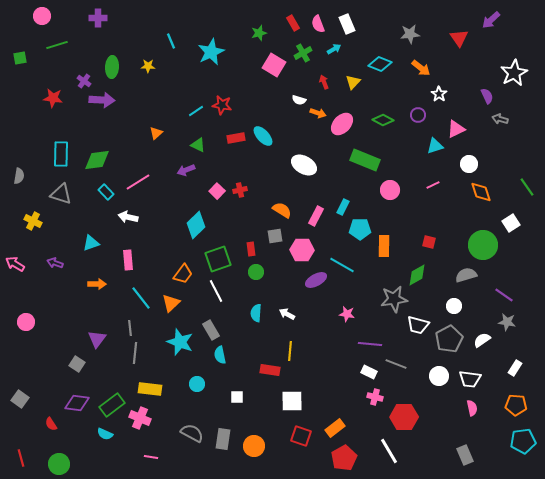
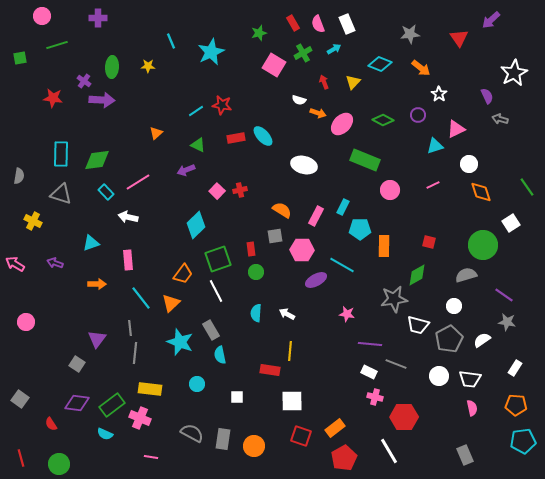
white ellipse at (304, 165): rotated 15 degrees counterclockwise
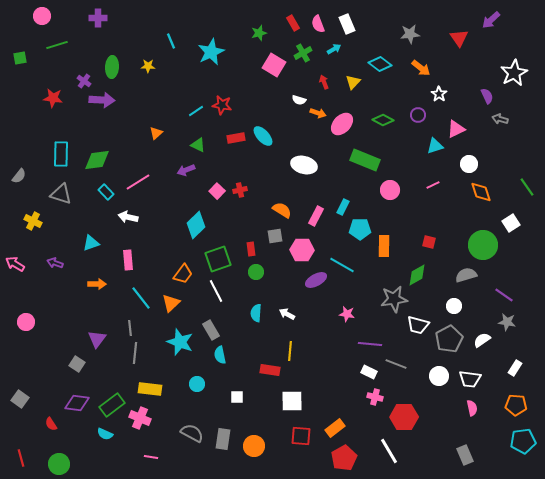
cyan diamond at (380, 64): rotated 15 degrees clockwise
gray semicircle at (19, 176): rotated 28 degrees clockwise
red square at (301, 436): rotated 15 degrees counterclockwise
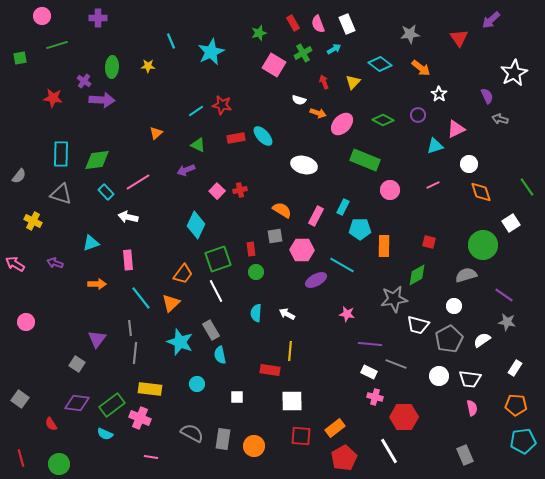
cyan diamond at (196, 225): rotated 20 degrees counterclockwise
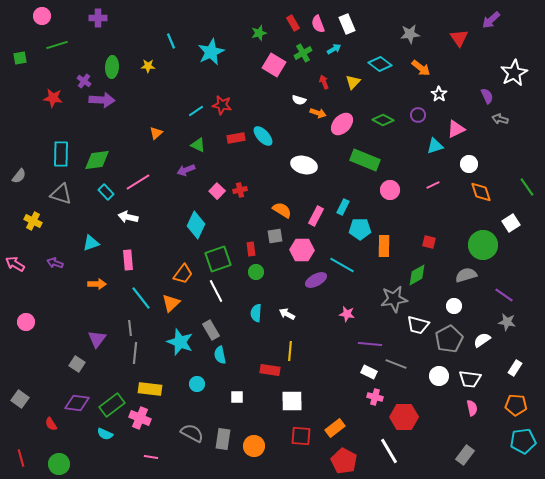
gray rectangle at (465, 455): rotated 60 degrees clockwise
red pentagon at (344, 458): moved 3 px down; rotated 15 degrees counterclockwise
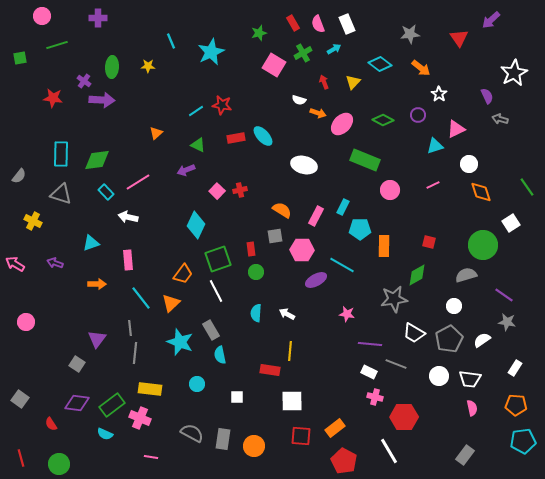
white trapezoid at (418, 325): moved 4 px left, 8 px down; rotated 15 degrees clockwise
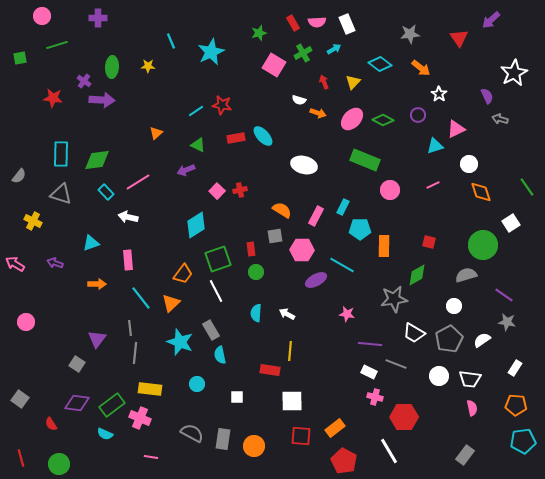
pink semicircle at (318, 24): moved 1 px left, 2 px up; rotated 72 degrees counterclockwise
pink ellipse at (342, 124): moved 10 px right, 5 px up
cyan diamond at (196, 225): rotated 32 degrees clockwise
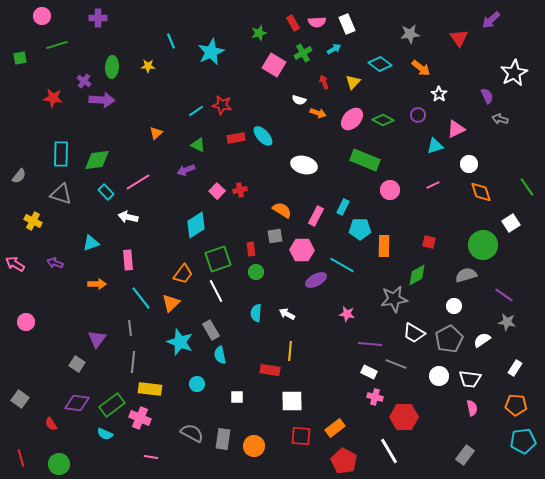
gray line at (135, 353): moved 2 px left, 9 px down
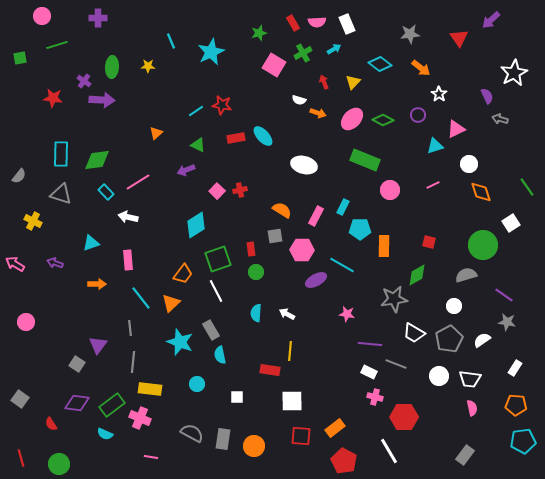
purple triangle at (97, 339): moved 1 px right, 6 px down
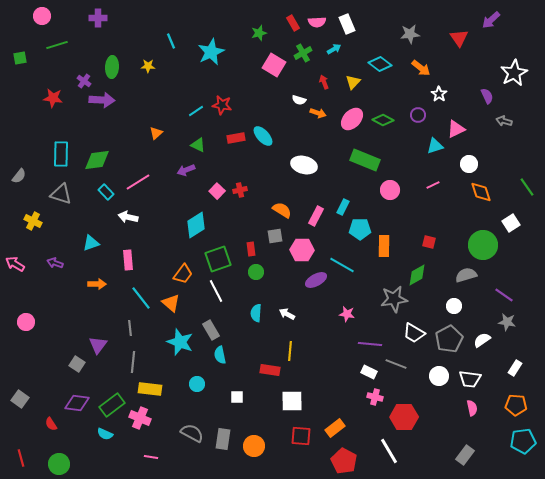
gray arrow at (500, 119): moved 4 px right, 2 px down
orange triangle at (171, 303): rotated 36 degrees counterclockwise
